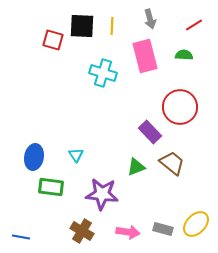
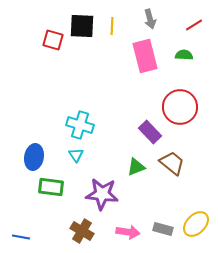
cyan cross: moved 23 px left, 52 px down
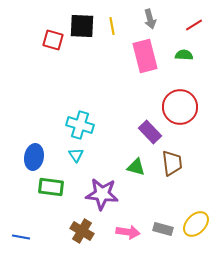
yellow line: rotated 12 degrees counterclockwise
brown trapezoid: rotated 44 degrees clockwise
green triangle: rotated 36 degrees clockwise
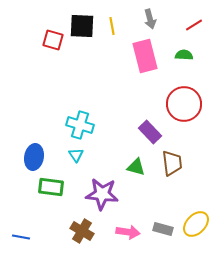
red circle: moved 4 px right, 3 px up
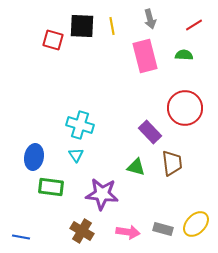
red circle: moved 1 px right, 4 px down
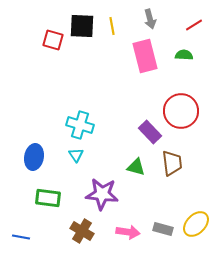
red circle: moved 4 px left, 3 px down
green rectangle: moved 3 px left, 11 px down
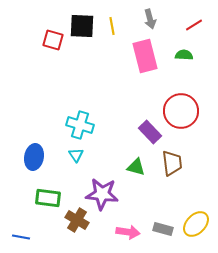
brown cross: moved 5 px left, 11 px up
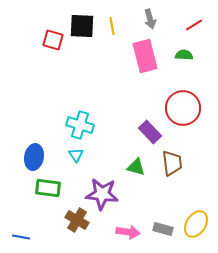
red circle: moved 2 px right, 3 px up
green rectangle: moved 10 px up
yellow ellipse: rotated 12 degrees counterclockwise
